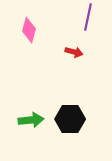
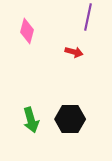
pink diamond: moved 2 px left, 1 px down
green arrow: rotated 80 degrees clockwise
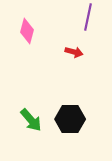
green arrow: rotated 25 degrees counterclockwise
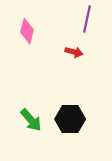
purple line: moved 1 px left, 2 px down
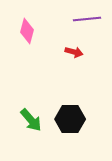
purple line: rotated 72 degrees clockwise
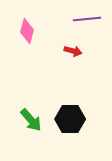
red arrow: moved 1 px left, 1 px up
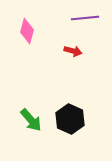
purple line: moved 2 px left, 1 px up
black hexagon: rotated 24 degrees clockwise
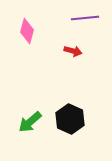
green arrow: moved 1 px left, 2 px down; rotated 90 degrees clockwise
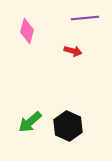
black hexagon: moved 2 px left, 7 px down
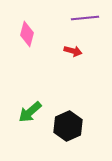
pink diamond: moved 3 px down
green arrow: moved 10 px up
black hexagon: rotated 12 degrees clockwise
